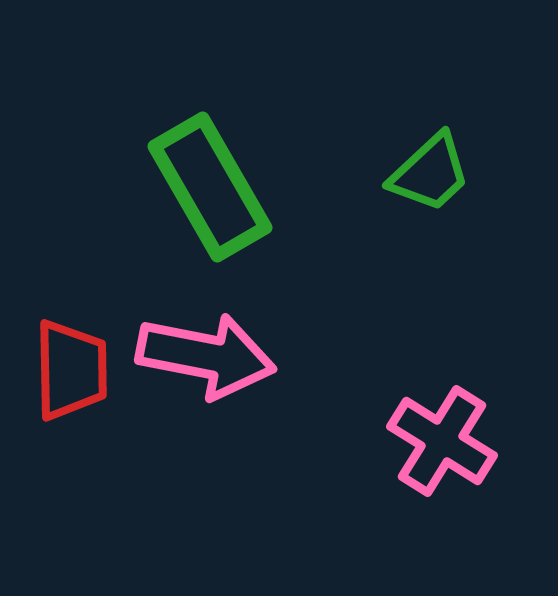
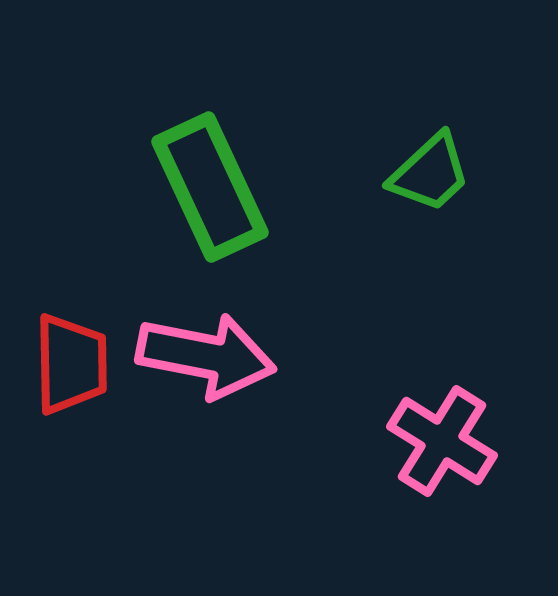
green rectangle: rotated 5 degrees clockwise
red trapezoid: moved 6 px up
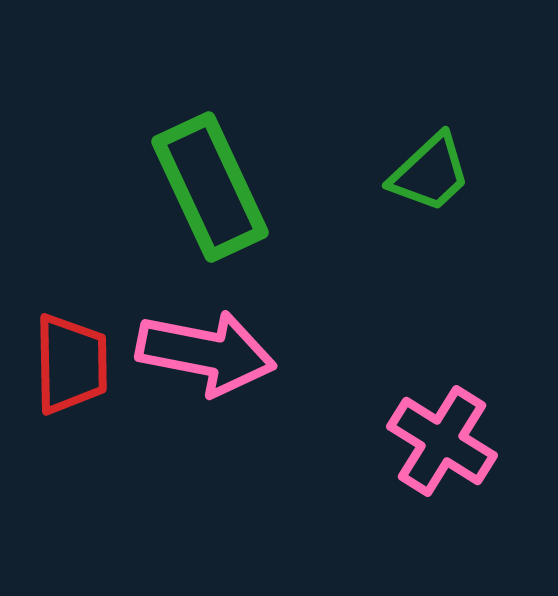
pink arrow: moved 3 px up
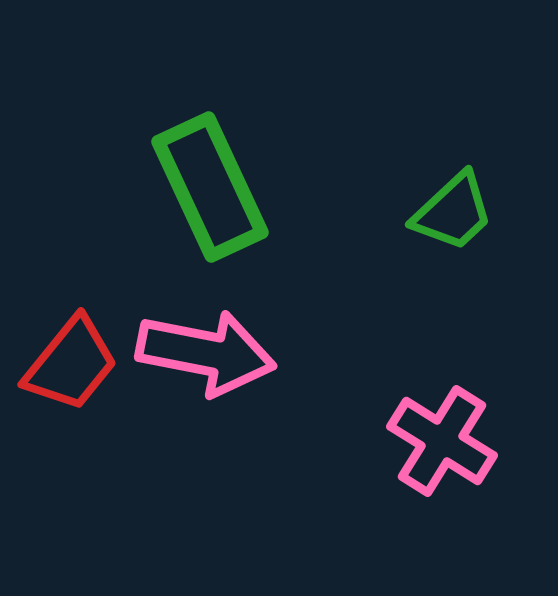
green trapezoid: moved 23 px right, 39 px down
red trapezoid: rotated 40 degrees clockwise
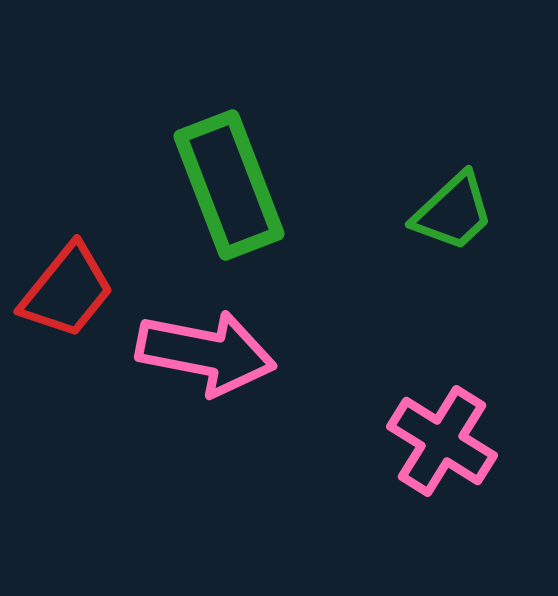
green rectangle: moved 19 px right, 2 px up; rotated 4 degrees clockwise
red trapezoid: moved 4 px left, 73 px up
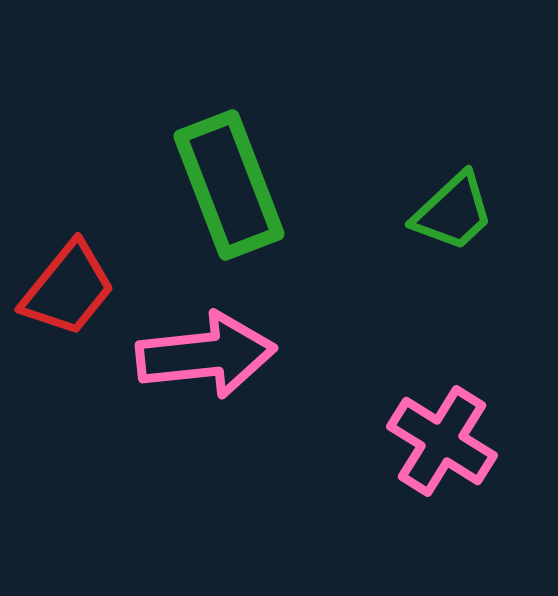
red trapezoid: moved 1 px right, 2 px up
pink arrow: moved 2 px down; rotated 17 degrees counterclockwise
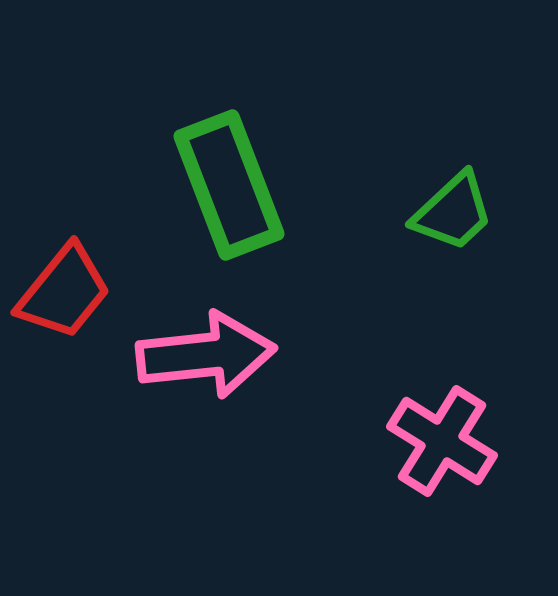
red trapezoid: moved 4 px left, 3 px down
